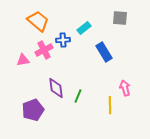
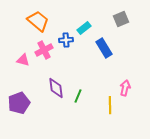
gray square: moved 1 px right, 1 px down; rotated 28 degrees counterclockwise
blue cross: moved 3 px right
blue rectangle: moved 4 px up
pink triangle: rotated 24 degrees clockwise
pink arrow: rotated 28 degrees clockwise
purple pentagon: moved 14 px left, 7 px up
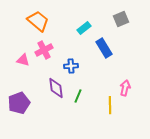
blue cross: moved 5 px right, 26 px down
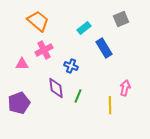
pink triangle: moved 1 px left, 4 px down; rotated 16 degrees counterclockwise
blue cross: rotated 24 degrees clockwise
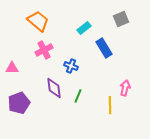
pink triangle: moved 10 px left, 4 px down
purple diamond: moved 2 px left
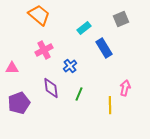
orange trapezoid: moved 1 px right, 6 px up
blue cross: moved 1 px left; rotated 32 degrees clockwise
purple diamond: moved 3 px left
green line: moved 1 px right, 2 px up
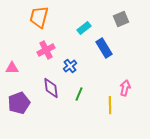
orange trapezoid: moved 2 px down; rotated 115 degrees counterclockwise
pink cross: moved 2 px right
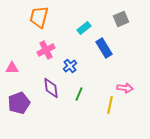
pink arrow: rotated 84 degrees clockwise
yellow line: rotated 12 degrees clockwise
